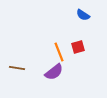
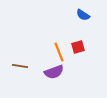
brown line: moved 3 px right, 2 px up
purple semicircle: rotated 18 degrees clockwise
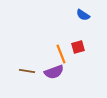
orange line: moved 2 px right, 2 px down
brown line: moved 7 px right, 5 px down
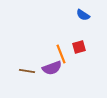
red square: moved 1 px right
purple semicircle: moved 2 px left, 4 px up
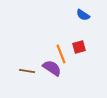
purple semicircle: rotated 126 degrees counterclockwise
